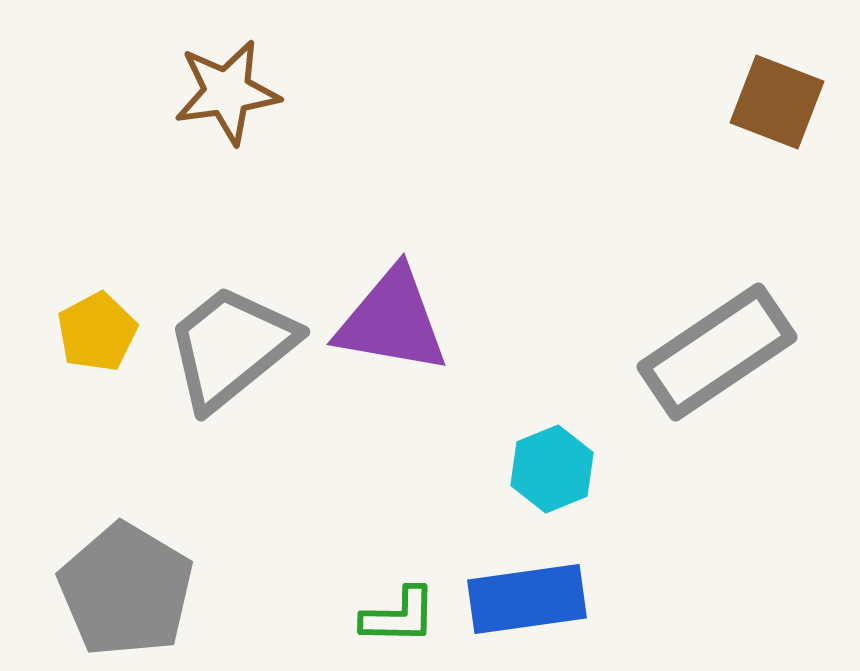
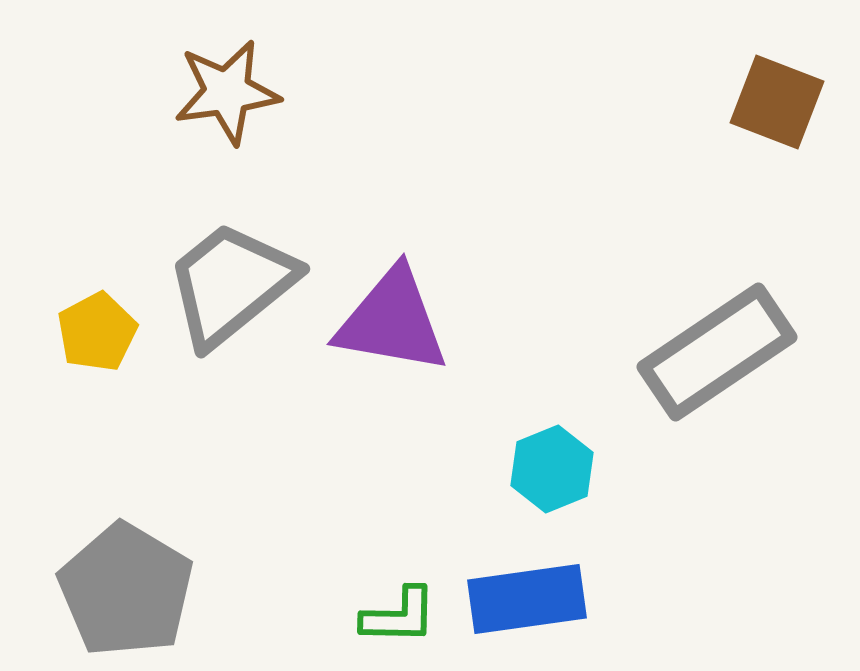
gray trapezoid: moved 63 px up
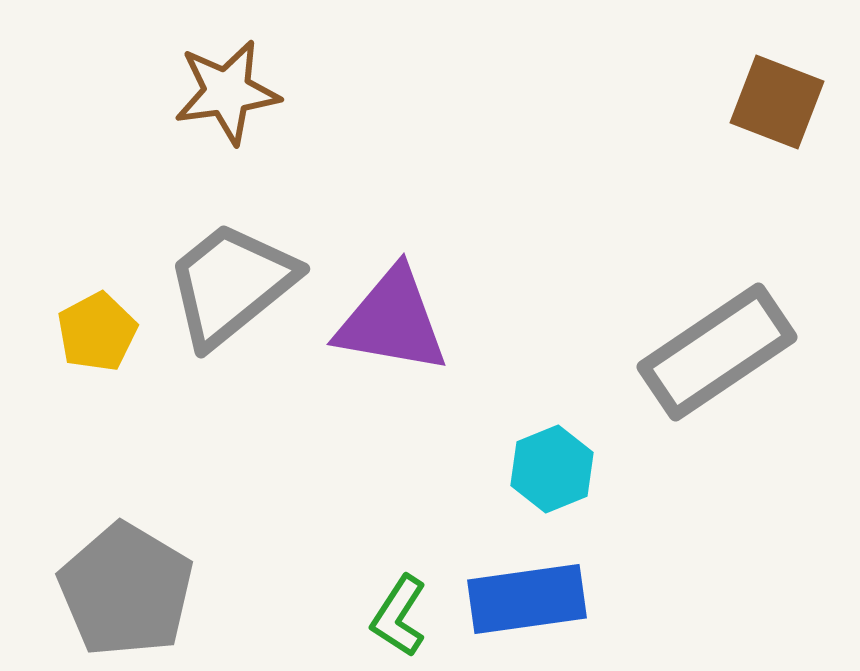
green L-shape: rotated 122 degrees clockwise
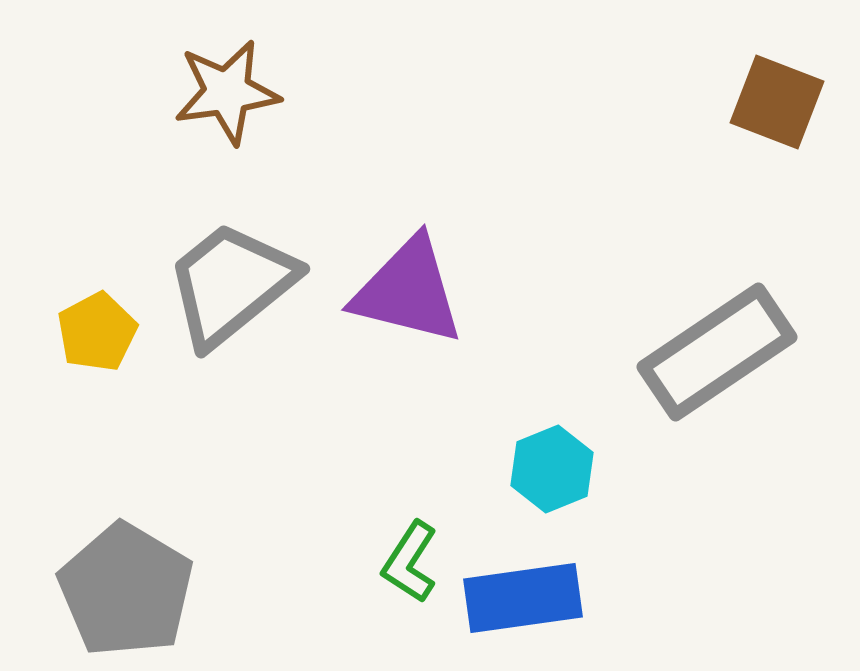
purple triangle: moved 16 px right, 30 px up; rotated 4 degrees clockwise
blue rectangle: moved 4 px left, 1 px up
green L-shape: moved 11 px right, 54 px up
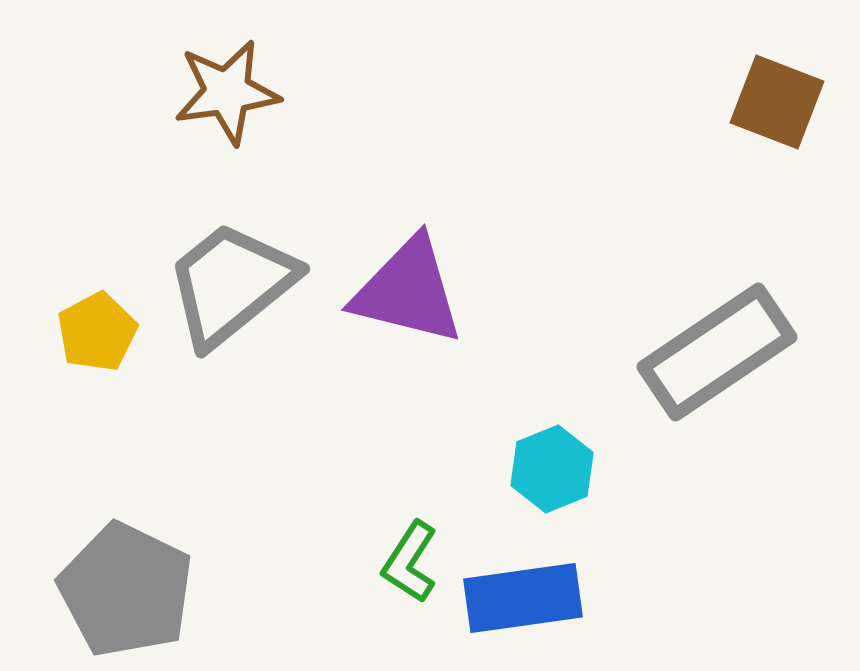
gray pentagon: rotated 5 degrees counterclockwise
